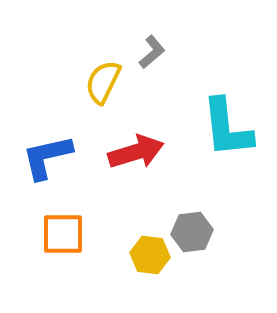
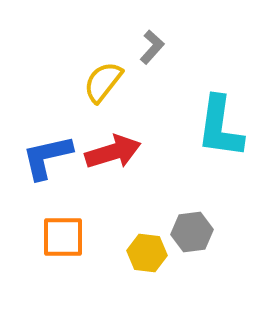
gray L-shape: moved 5 px up; rotated 8 degrees counterclockwise
yellow semicircle: rotated 12 degrees clockwise
cyan L-shape: moved 7 px left, 1 px up; rotated 14 degrees clockwise
red arrow: moved 23 px left
orange square: moved 3 px down
yellow hexagon: moved 3 px left, 2 px up
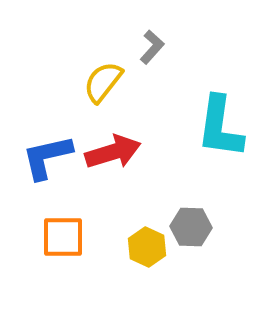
gray hexagon: moved 1 px left, 5 px up; rotated 9 degrees clockwise
yellow hexagon: moved 6 px up; rotated 18 degrees clockwise
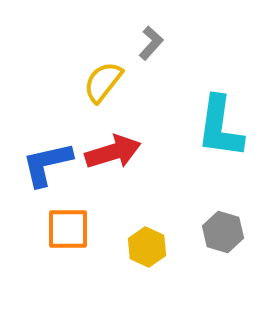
gray L-shape: moved 1 px left, 4 px up
blue L-shape: moved 7 px down
gray hexagon: moved 32 px right, 5 px down; rotated 15 degrees clockwise
orange square: moved 5 px right, 8 px up
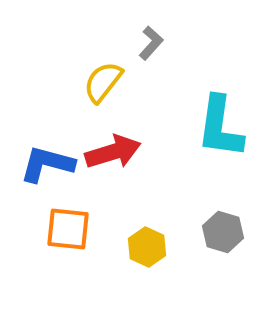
blue L-shape: rotated 28 degrees clockwise
orange square: rotated 6 degrees clockwise
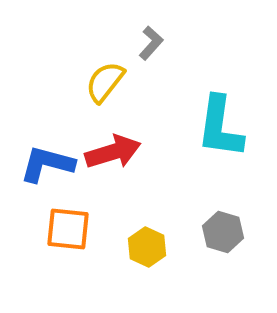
yellow semicircle: moved 2 px right
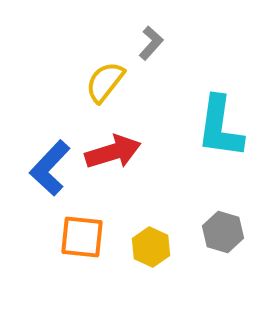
blue L-shape: moved 3 px right, 4 px down; rotated 62 degrees counterclockwise
orange square: moved 14 px right, 8 px down
yellow hexagon: moved 4 px right
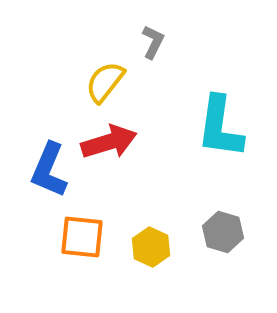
gray L-shape: moved 2 px right, 1 px up; rotated 16 degrees counterclockwise
red arrow: moved 4 px left, 10 px up
blue L-shape: moved 1 px left, 2 px down; rotated 20 degrees counterclockwise
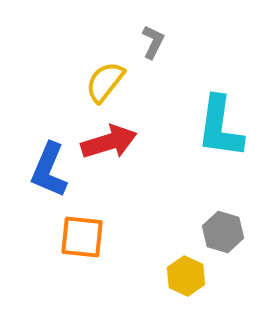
yellow hexagon: moved 35 px right, 29 px down
